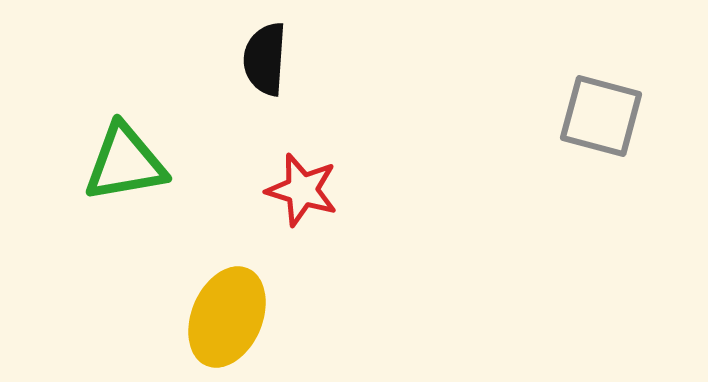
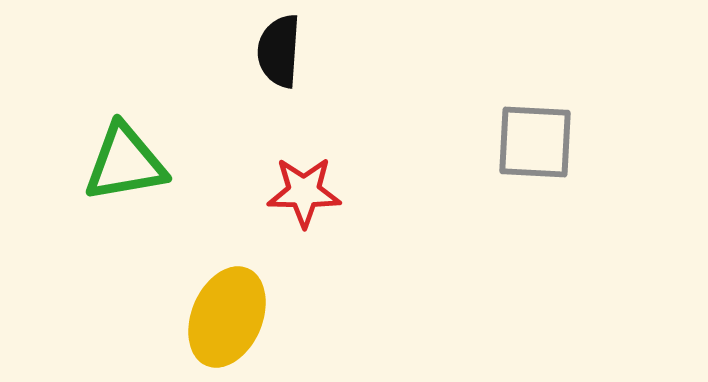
black semicircle: moved 14 px right, 8 px up
gray square: moved 66 px left, 26 px down; rotated 12 degrees counterclockwise
red star: moved 2 px right, 2 px down; rotated 16 degrees counterclockwise
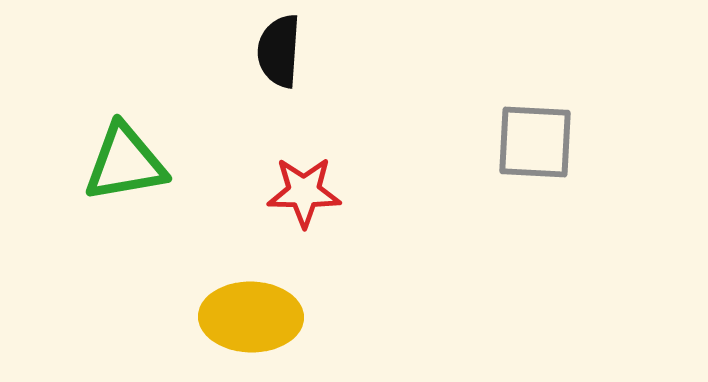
yellow ellipse: moved 24 px right; rotated 68 degrees clockwise
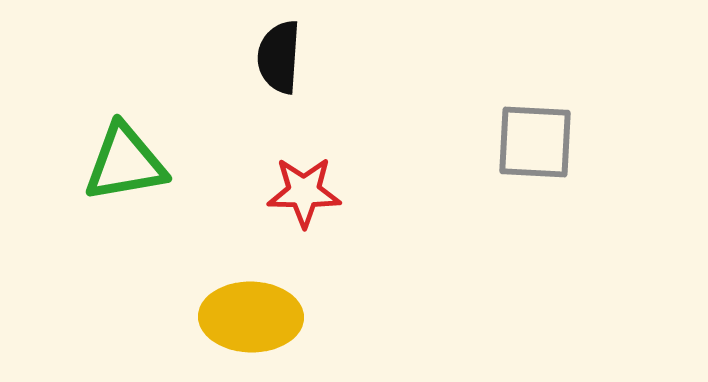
black semicircle: moved 6 px down
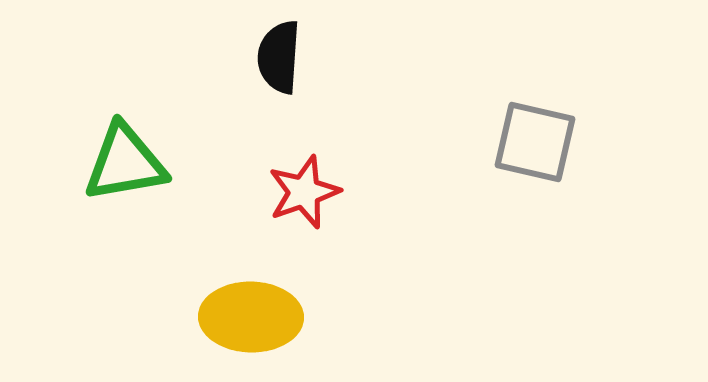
gray square: rotated 10 degrees clockwise
red star: rotated 20 degrees counterclockwise
